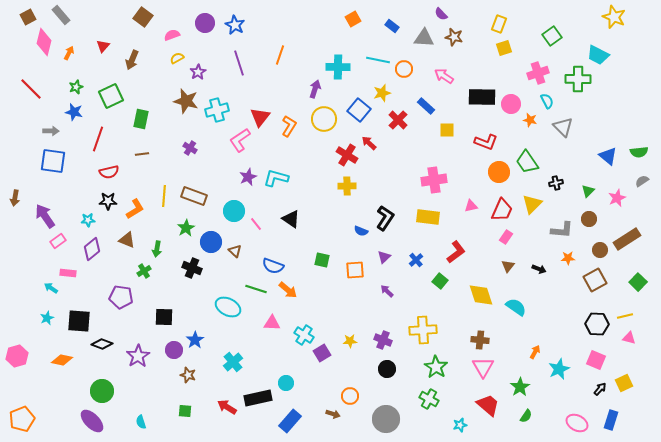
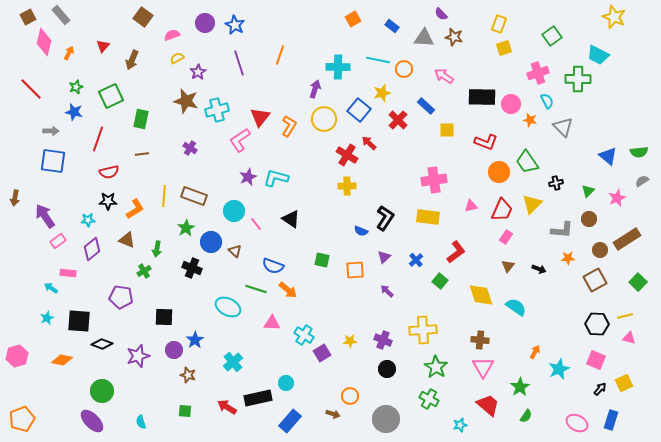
purple star at (138, 356): rotated 15 degrees clockwise
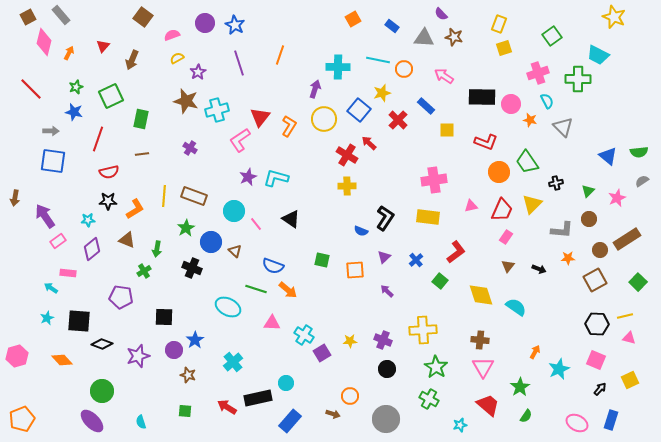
orange diamond at (62, 360): rotated 35 degrees clockwise
yellow square at (624, 383): moved 6 px right, 3 px up
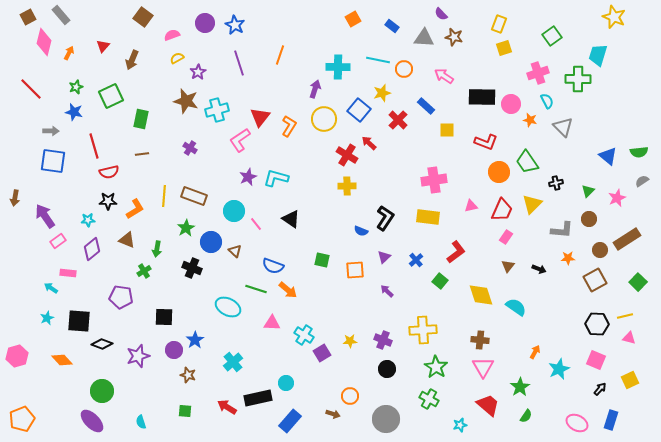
cyan trapezoid at (598, 55): rotated 80 degrees clockwise
red line at (98, 139): moved 4 px left, 7 px down; rotated 35 degrees counterclockwise
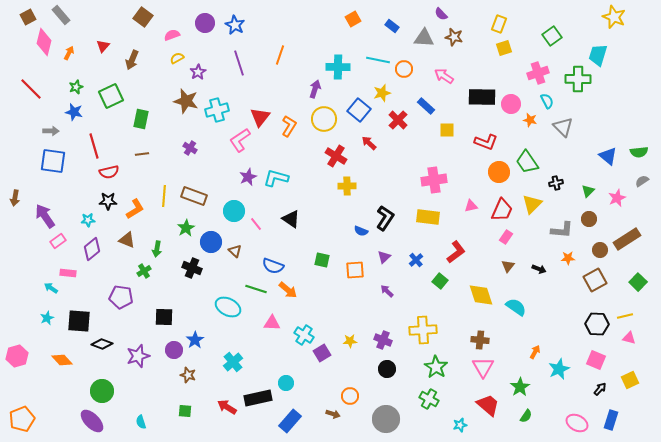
red cross at (347, 155): moved 11 px left, 1 px down
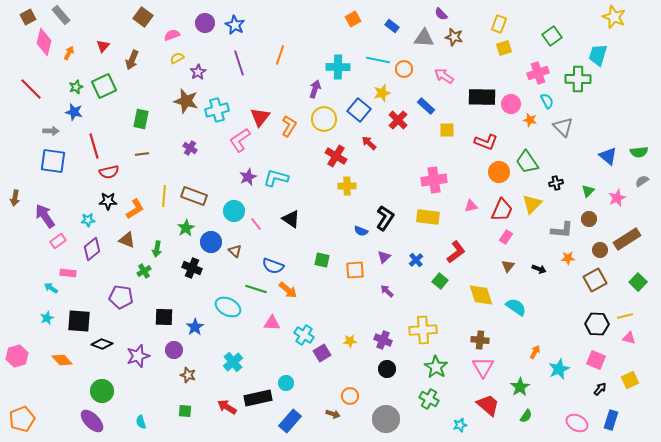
green square at (111, 96): moved 7 px left, 10 px up
blue star at (195, 340): moved 13 px up
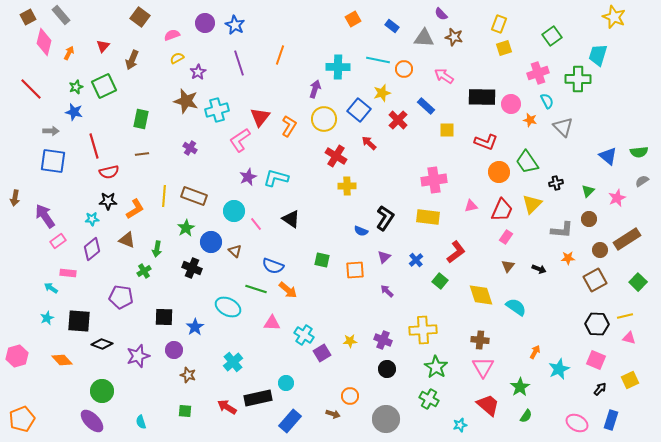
brown square at (143, 17): moved 3 px left
cyan star at (88, 220): moved 4 px right, 1 px up
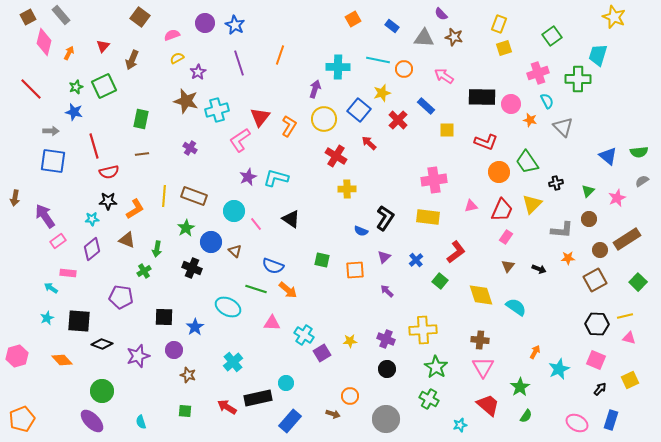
yellow cross at (347, 186): moved 3 px down
purple cross at (383, 340): moved 3 px right, 1 px up
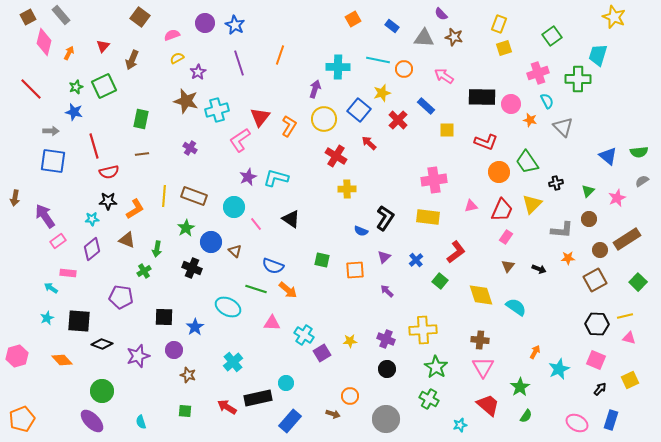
cyan circle at (234, 211): moved 4 px up
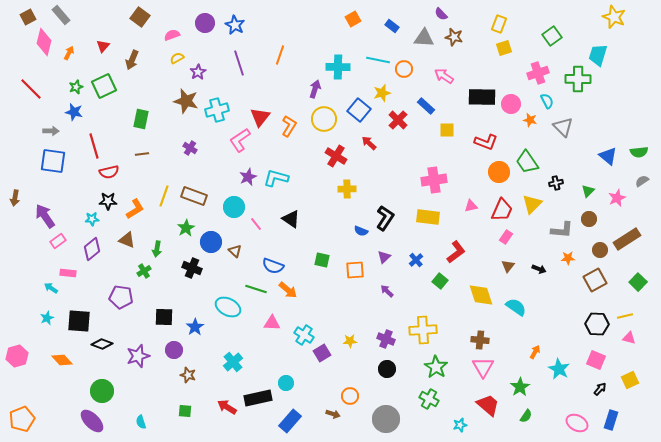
yellow line at (164, 196): rotated 15 degrees clockwise
cyan star at (559, 369): rotated 20 degrees counterclockwise
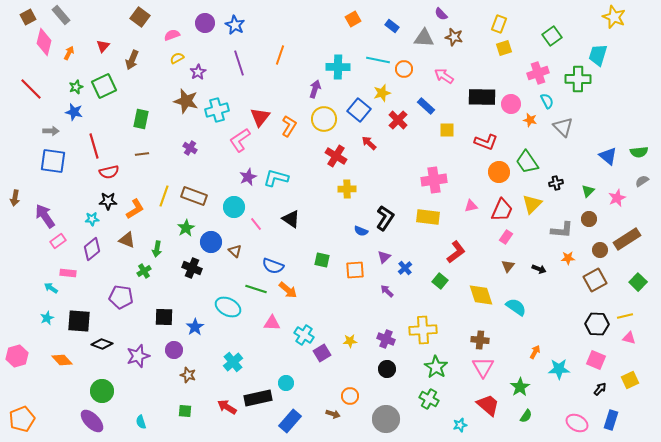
blue cross at (416, 260): moved 11 px left, 8 px down
cyan star at (559, 369): rotated 30 degrees counterclockwise
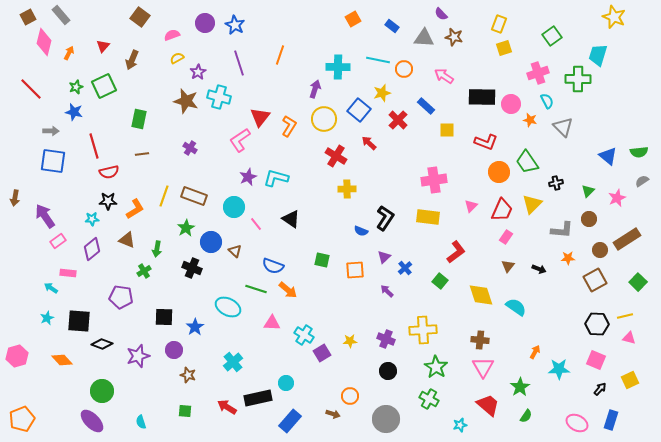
cyan cross at (217, 110): moved 2 px right, 13 px up; rotated 30 degrees clockwise
green rectangle at (141, 119): moved 2 px left
pink triangle at (471, 206): rotated 32 degrees counterclockwise
black circle at (387, 369): moved 1 px right, 2 px down
